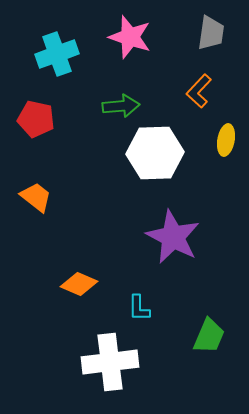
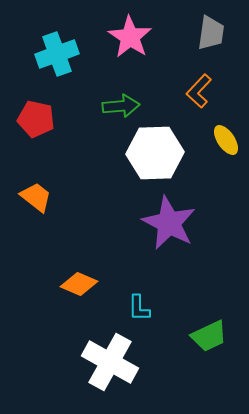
pink star: rotated 15 degrees clockwise
yellow ellipse: rotated 44 degrees counterclockwise
purple star: moved 4 px left, 14 px up
green trapezoid: rotated 42 degrees clockwise
white cross: rotated 36 degrees clockwise
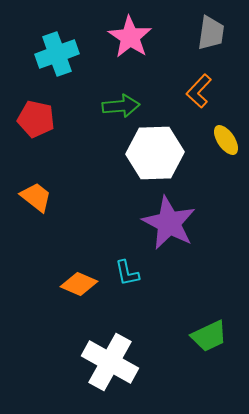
cyan L-shape: moved 12 px left, 35 px up; rotated 12 degrees counterclockwise
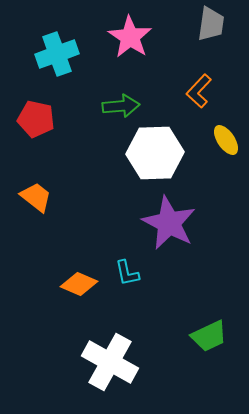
gray trapezoid: moved 9 px up
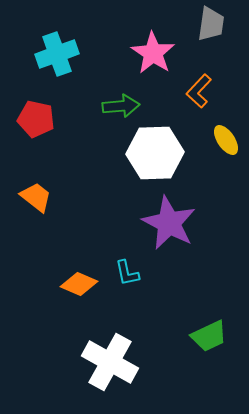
pink star: moved 23 px right, 16 px down
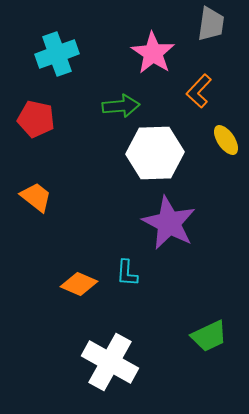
cyan L-shape: rotated 16 degrees clockwise
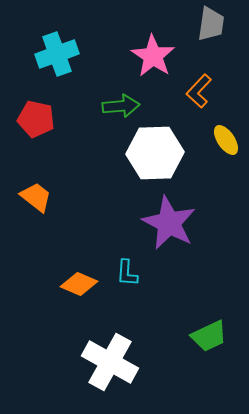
pink star: moved 3 px down
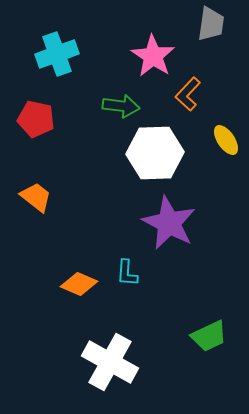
orange L-shape: moved 11 px left, 3 px down
green arrow: rotated 12 degrees clockwise
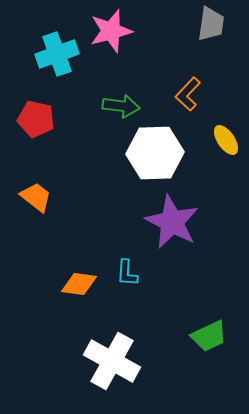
pink star: moved 42 px left, 25 px up; rotated 24 degrees clockwise
purple star: moved 3 px right, 1 px up
orange diamond: rotated 15 degrees counterclockwise
white cross: moved 2 px right, 1 px up
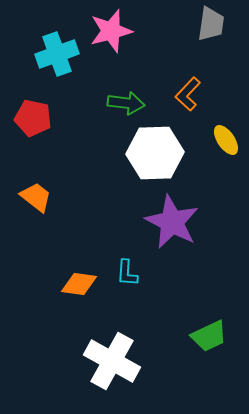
green arrow: moved 5 px right, 3 px up
red pentagon: moved 3 px left, 1 px up
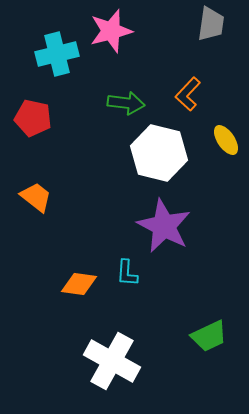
cyan cross: rotated 6 degrees clockwise
white hexagon: moved 4 px right; rotated 16 degrees clockwise
purple star: moved 8 px left, 4 px down
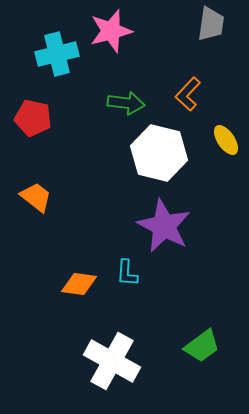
green trapezoid: moved 7 px left, 10 px down; rotated 12 degrees counterclockwise
